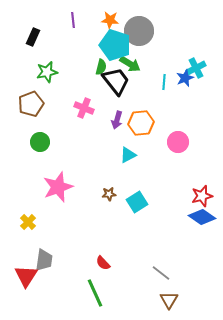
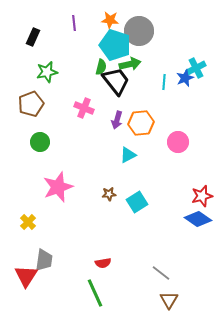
purple line: moved 1 px right, 3 px down
green arrow: rotated 45 degrees counterclockwise
blue diamond: moved 4 px left, 2 px down
red semicircle: rotated 56 degrees counterclockwise
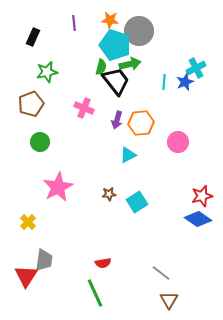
blue star: moved 4 px down
pink star: rotated 8 degrees counterclockwise
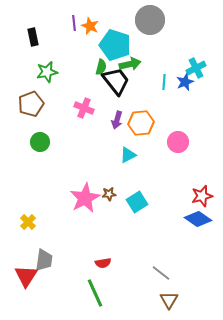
orange star: moved 20 px left, 6 px down; rotated 18 degrees clockwise
gray circle: moved 11 px right, 11 px up
black rectangle: rotated 36 degrees counterclockwise
pink star: moved 27 px right, 11 px down
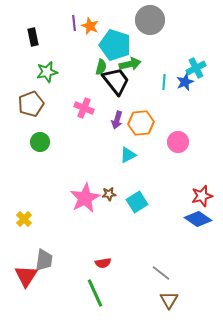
yellow cross: moved 4 px left, 3 px up
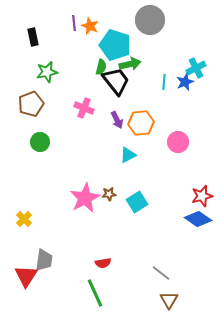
purple arrow: rotated 42 degrees counterclockwise
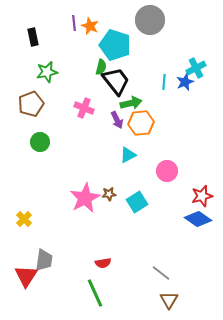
green arrow: moved 1 px right, 39 px down
pink circle: moved 11 px left, 29 px down
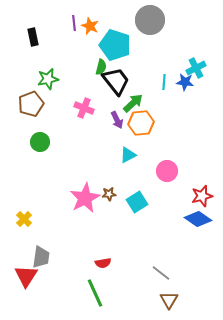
green star: moved 1 px right, 7 px down
blue star: rotated 30 degrees clockwise
green arrow: moved 2 px right; rotated 30 degrees counterclockwise
gray trapezoid: moved 3 px left, 3 px up
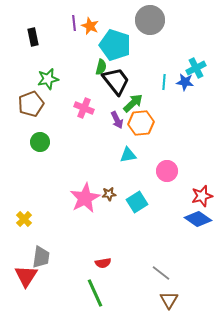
cyan triangle: rotated 18 degrees clockwise
